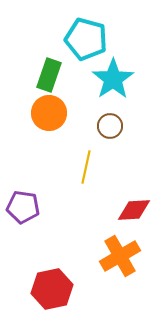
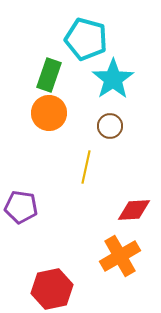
purple pentagon: moved 2 px left
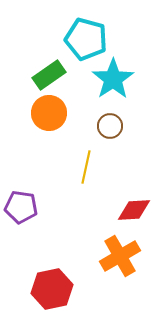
green rectangle: rotated 36 degrees clockwise
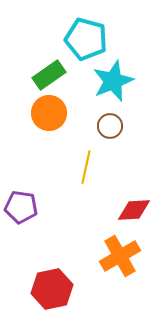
cyan star: moved 2 px down; rotated 12 degrees clockwise
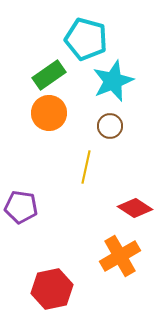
red diamond: moved 1 px right, 2 px up; rotated 36 degrees clockwise
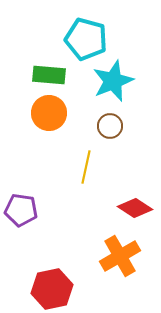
green rectangle: rotated 40 degrees clockwise
purple pentagon: moved 3 px down
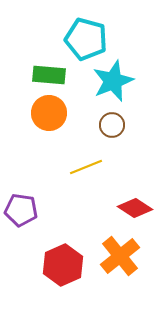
brown circle: moved 2 px right, 1 px up
yellow line: rotated 56 degrees clockwise
orange cross: rotated 9 degrees counterclockwise
red hexagon: moved 11 px right, 24 px up; rotated 12 degrees counterclockwise
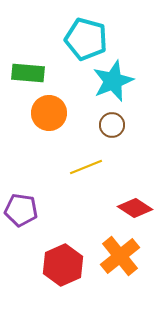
green rectangle: moved 21 px left, 2 px up
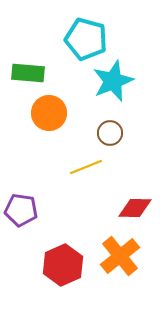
brown circle: moved 2 px left, 8 px down
red diamond: rotated 32 degrees counterclockwise
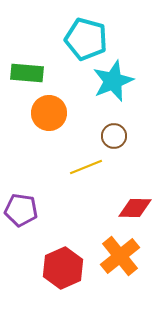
green rectangle: moved 1 px left
brown circle: moved 4 px right, 3 px down
red hexagon: moved 3 px down
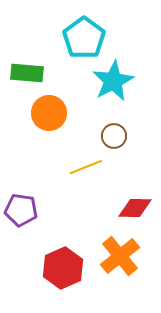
cyan pentagon: moved 2 px left, 1 px up; rotated 21 degrees clockwise
cyan star: rotated 6 degrees counterclockwise
